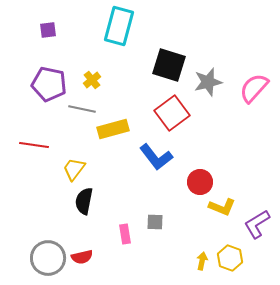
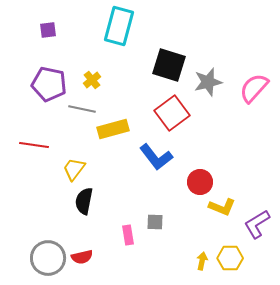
pink rectangle: moved 3 px right, 1 px down
yellow hexagon: rotated 20 degrees counterclockwise
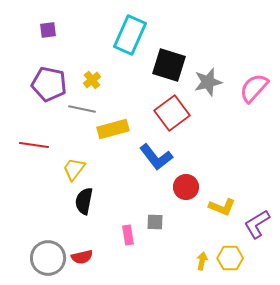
cyan rectangle: moved 11 px right, 9 px down; rotated 9 degrees clockwise
red circle: moved 14 px left, 5 px down
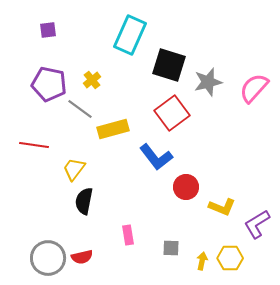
gray line: moved 2 px left; rotated 24 degrees clockwise
gray square: moved 16 px right, 26 px down
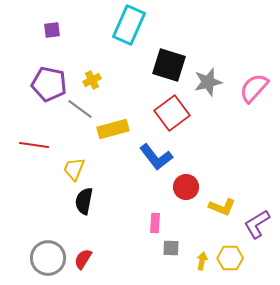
purple square: moved 4 px right
cyan rectangle: moved 1 px left, 10 px up
yellow cross: rotated 12 degrees clockwise
yellow trapezoid: rotated 15 degrees counterclockwise
pink rectangle: moved 27 px right, 12 px up; rotated 12 degrees clockwise
red semicircle: moved 1 px right, 2 px down; rotated 135 degrees clockwise
